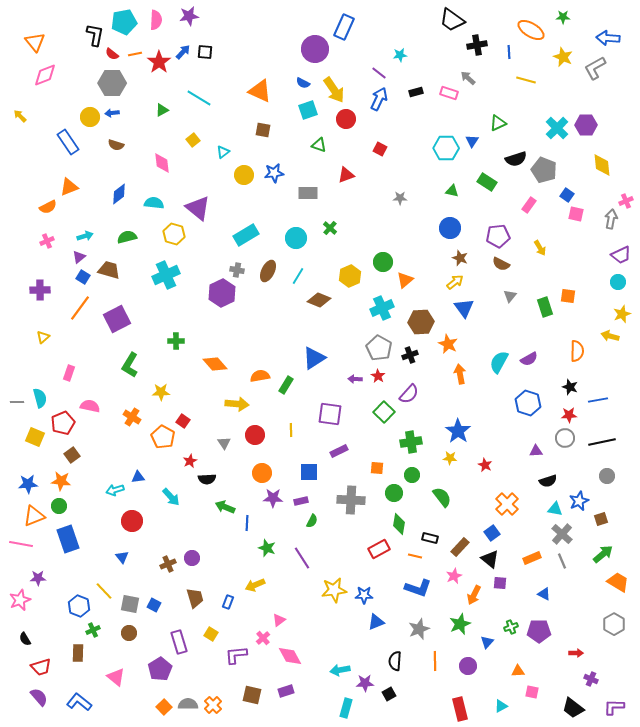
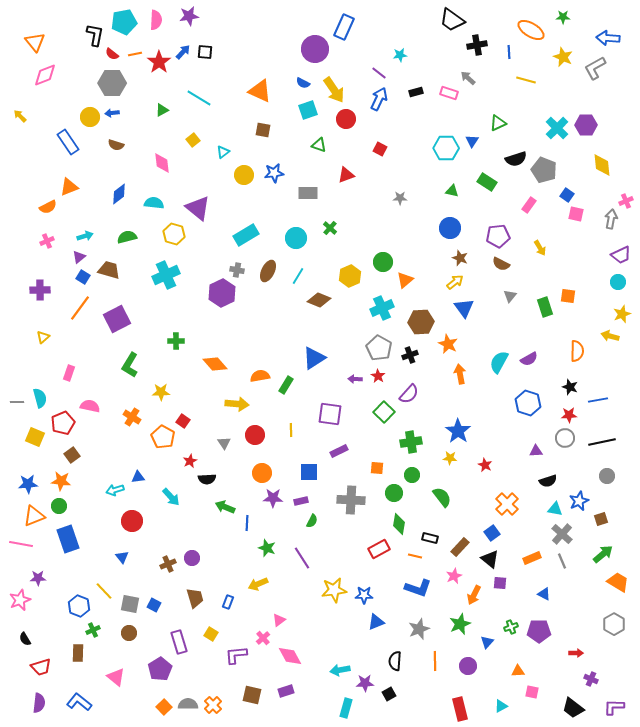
yellow arrow at (255, 585): moved 3 px right, 1 px up
purple semicircle at (39, 697): moved 6 px down; rotated 48 degrees clockwise
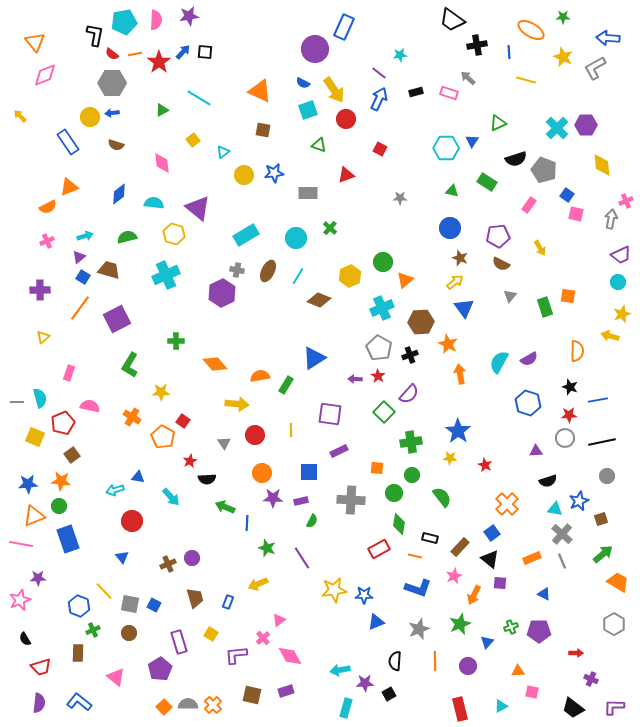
blue triangle at (138, 477): rotated 16 degrees clockwise
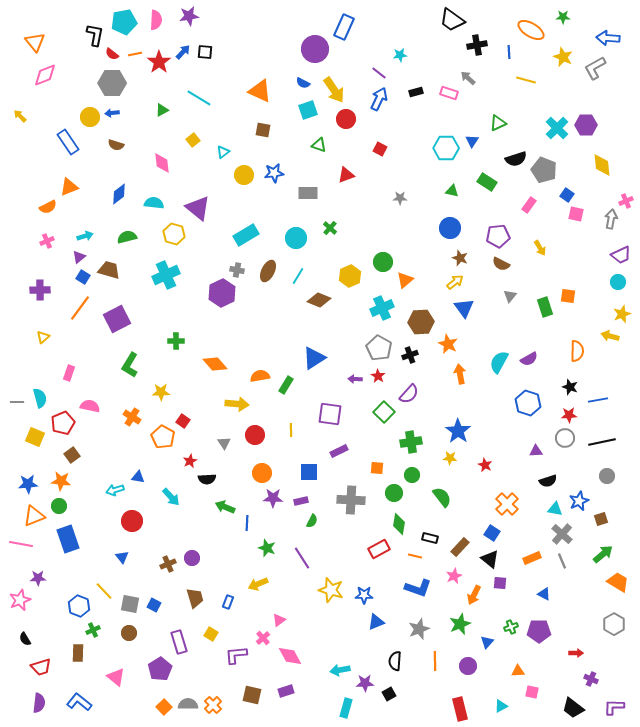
blue square at (492, 533): rotated 21 degrees counterclockwise
yellow star at (334, 590): moved 3 px left; rotated 25 degrees clockwise
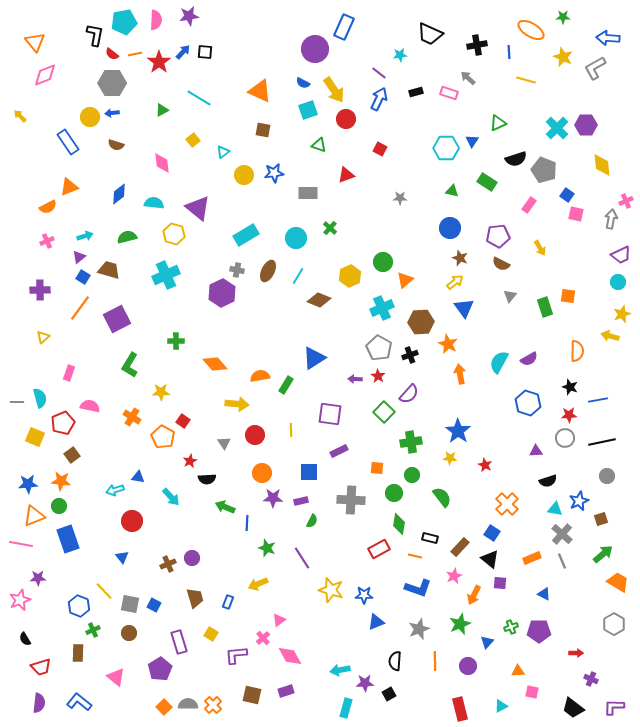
black trapezoid at (452, 20): moved 22 px left, 14 px down; rotated 12 degrees counterclockwise
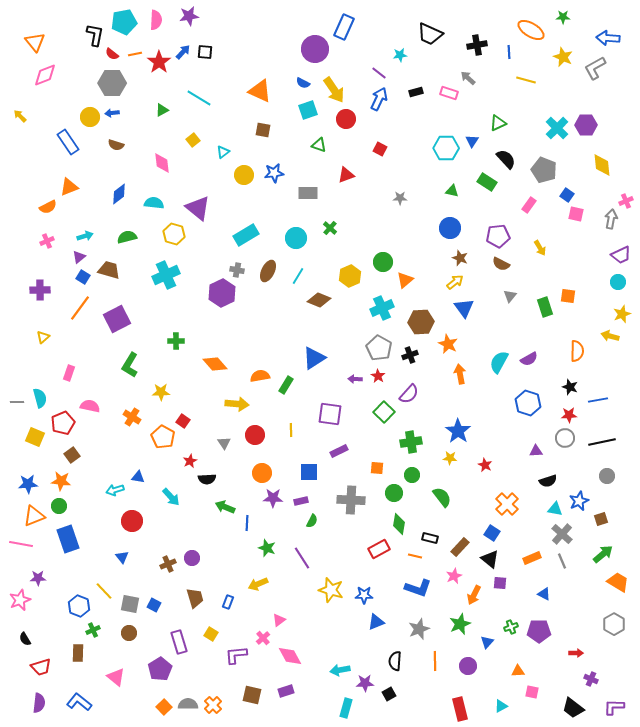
black semicircle at (516, 159): moved 10 px left; rotated 115 degrees counterclockwise
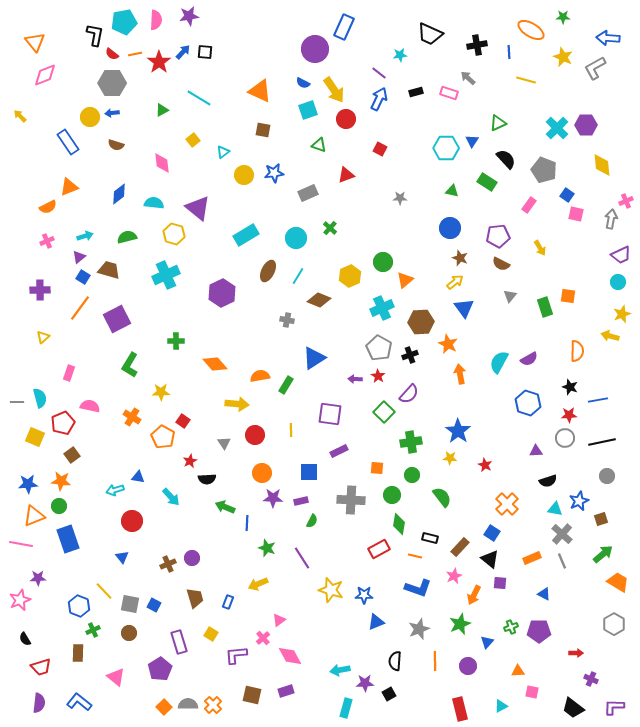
gray rectangle at (308, 193): rotated 24 degrees counterclockwise
gray cross at (237, 270): moved 50 px right, 50 px down
green circle at (394, 493): moved 2 px left, 2 px down
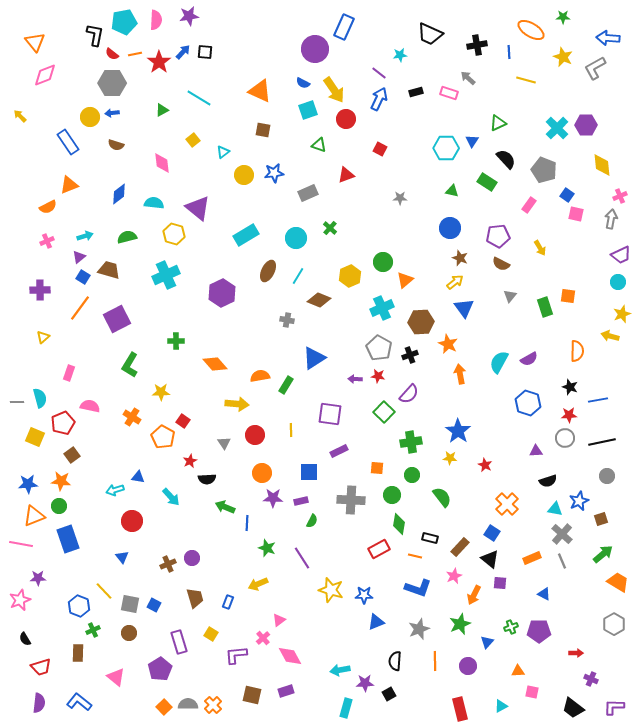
orange triangle at (69, 187): moved 2 px up
pink cross at (626, 201): moved 6 px left, 5 px up
red star at (378, 376): rotated 24 degrees counterclockwise
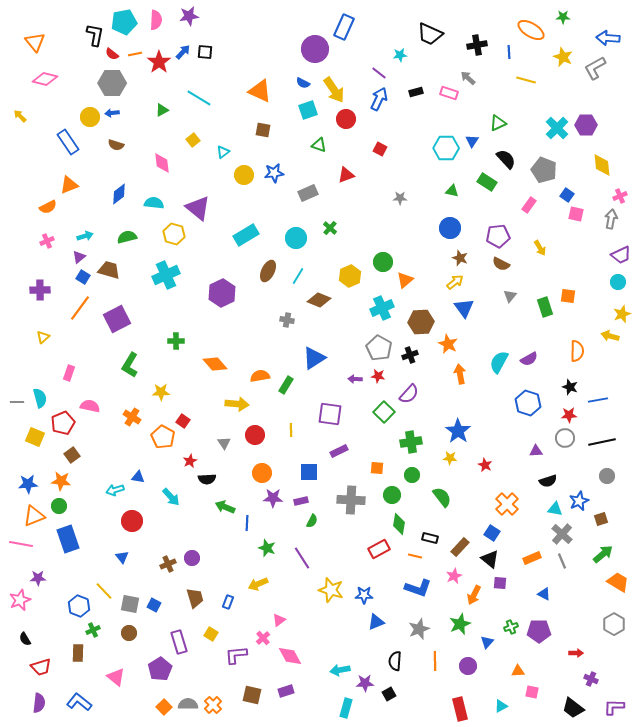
pink diamond at (45, 75): moved 4 px down; rotated 35 degrees clockwise
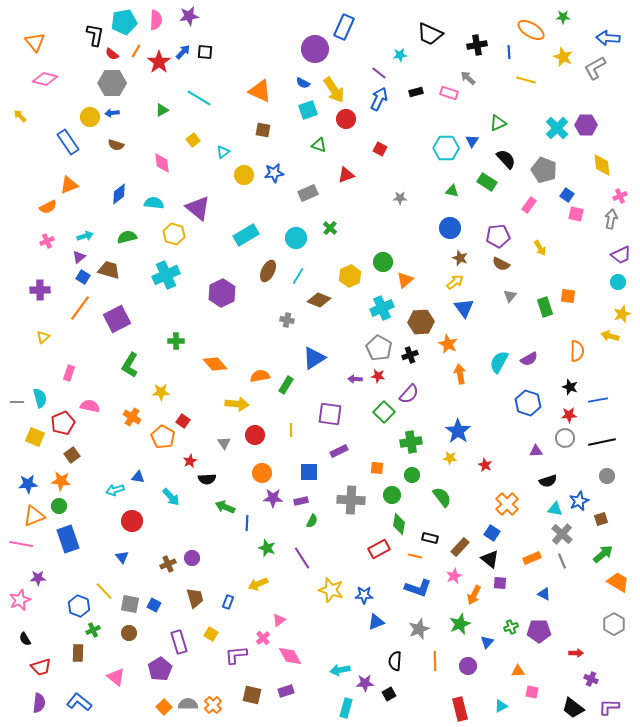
orange line at (135, 54): moved 1 px right, 3 px up; rotated 48 degrees counterclockwise
purple L-shape at (614, 707): moved 5 px left
